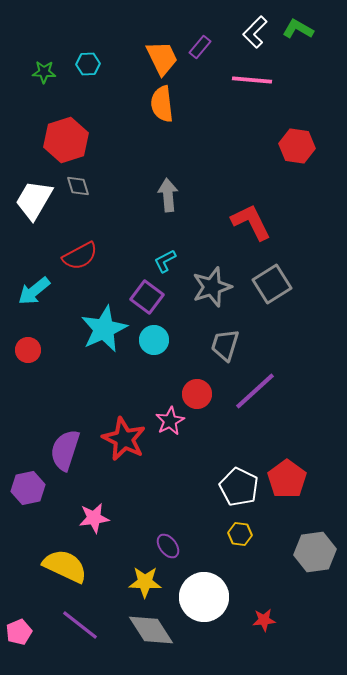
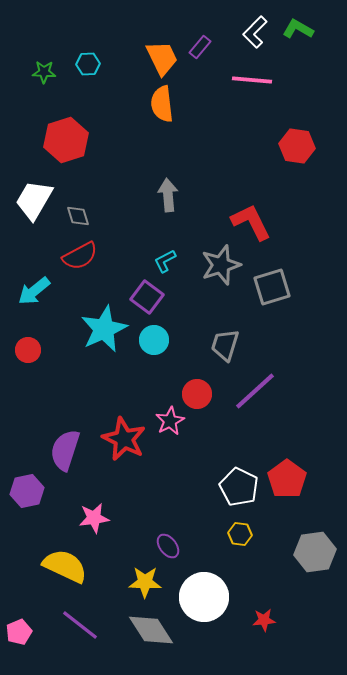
gray diamond at (78, 186): moved 30 px down
gray square at (272, 284): moved 3 px down; rotated 15 degrees clockwise
gray star at (212, 287): moved 9 px right, 22 px up
purple hexagon at (28, 488): moved 1 px left, 3 px down
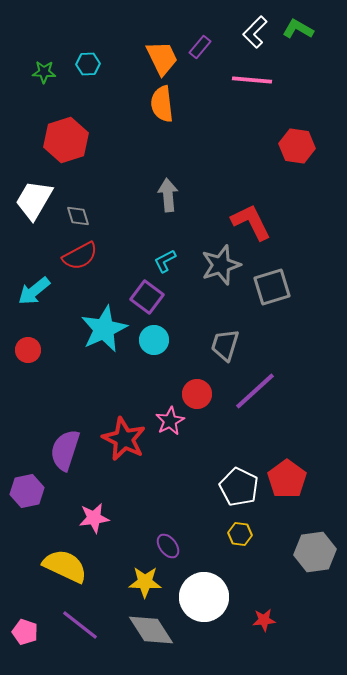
pink pentagon at (19, 632): moved 6 px right; rotated 30 degrees counterclockwise
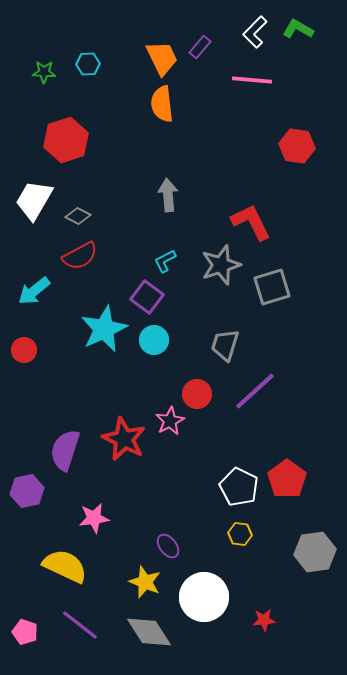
gray diamond at (78, 216): rotated 45 degrees counterclockwise
red circle at (28, 350): moved 4 px left
yellow star at (145, 582): rotated 20 degrees clockwise
gray diamond at (151, 630): moved 2 px left, 2 px down
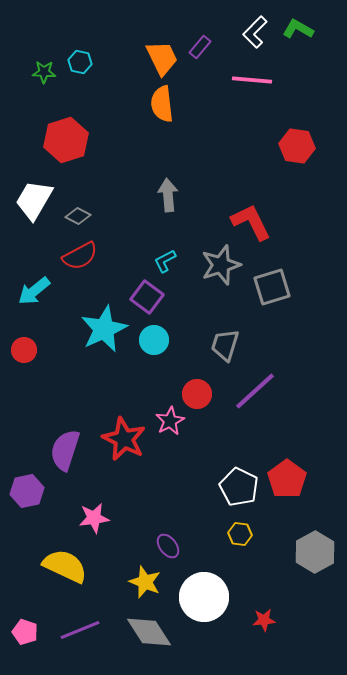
cyan hexagon at (88, 64): moved 8 px left, 2 px up; rotated 15 degrees clockwise
gray hexagon at (315, 552): rotated 21 degrees counterclockwise
purple line at (80, 625): moved 5 px down; rotated 60 degrees counterclockwise
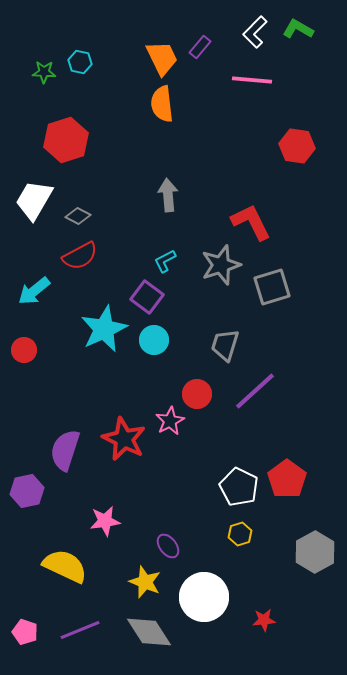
pink star at (94, 518): moved 11 px right, 3 px down
yellow hexagon at (240, 534): rotated 25 degrees counterclockwise
